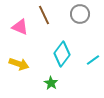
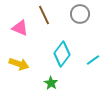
pink triangle: moved 1 px down
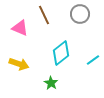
cyan diamond: moved 1 px left, 1 px up; rotated 15 degrees clockwise
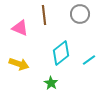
brown line: rotated 18 degrees clockwise
cyan line: moved 4 px left
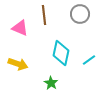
cyan diamond: rotated 40 degrees counterclockwise
yellow arrow: moved 1 px left
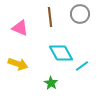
brown line: moved 6 px right, 2 px down
cyan diamond: rotated 40 degrees counterclockwise
cyan line: moved 7 px left, 6 px down
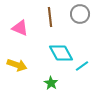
yellow arrow: moved 1 px left, 1 px down
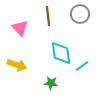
brown line: moved 2 px left, 1 px up
pink triangle: rotated 24 degrees clockwise
cyan diamond: rotated 20 degrees clockwise
green star: rotated 24 degrees counterclockwise
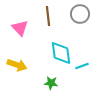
cyan line: rotated 16 degrees clockwise
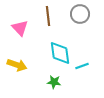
cyan diamond: moved 1 px left
green star: moved 3 px right, 1 px up
